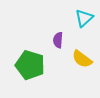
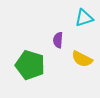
cyan triangle: rotated 24 degrees clockwise
yellow semicircle: rotated 10 degrees counterclockwise
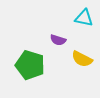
cyan triangle: rotated 30 degrees clockwise
purple semicircle: rotated 77 degrees counterclockwise
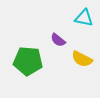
purple semicircle: rotated 21 degrees clockwise
green pentagon: moved 2 px left, 4 px up; rotated 12 degrees counterclockwise
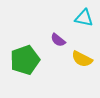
green pentagon: moved 3 px left, 1 px up; rotated 24 degrees counterclockwise
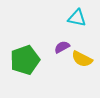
cyan triangle: moved 7 px left
purple semicircle: moved 4 px right, 7 px down; rotated 112 degrees clockwise
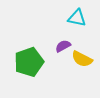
purple semicircle: moved 1 px right, 1 px up
green pentagon: moved 4 px right, 2 px down
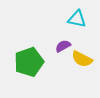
cyan triangle: moved 1 px down
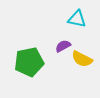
green pentagon: rotated 8 degrees clockwise
